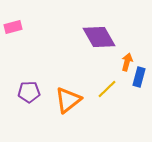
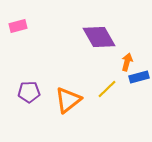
pink rectangle: moved 5 px right, 1 px up
blue rectangle: rotated 60 degrees clockwise
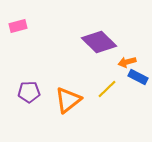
purple diamond: moved 5 px down; rotated 16 degrees counterclockwise
orange arrow: rotated 120 degrees counterclockwise
blue rectangle: moved 1 px left; rotated 42 degrees clockwise
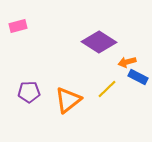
purple diamond: rotated 12 degrees counterclockwise
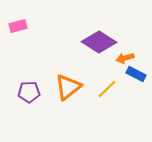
orange arrow: moved 2 px left, 4 px up
blue rectangle: moved 2 px left, 3 px up
orange triangle: moved 13 px up
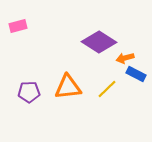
orange triangle: rotated 32 degrees clockwise
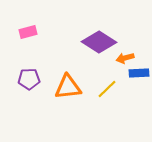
pink rectangle: moved 10 px right, 6 px down
blue rectangle: moved 3 px right, 1 px up; rotated 30 degrees counterclockwise
purple pentagon: moved 13 px up
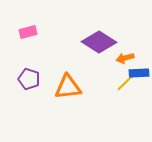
purple pentagon: rotated 20 degrees clockwise
yellow line: moved 19 px right, 7 px up
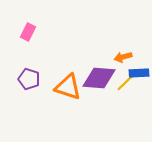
pink rectangle: rotated 48 degrees counterclockwise
purple diamond: moved 36 px down; rotated 28 degrees counterclockwise
orange arrow: moved 2 px left, 1 px up
orange triangle: rotated 24 degrees clockwise
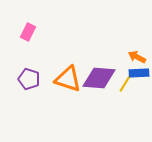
orange arrow: moved 14 px right; rotated 42 degrees clockwise
yellow line: rotated 15 degrees counterclockwise
orange triangle: moved 8 px up
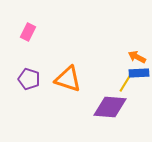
purple diamond: moved 11 px right, 29 px down
